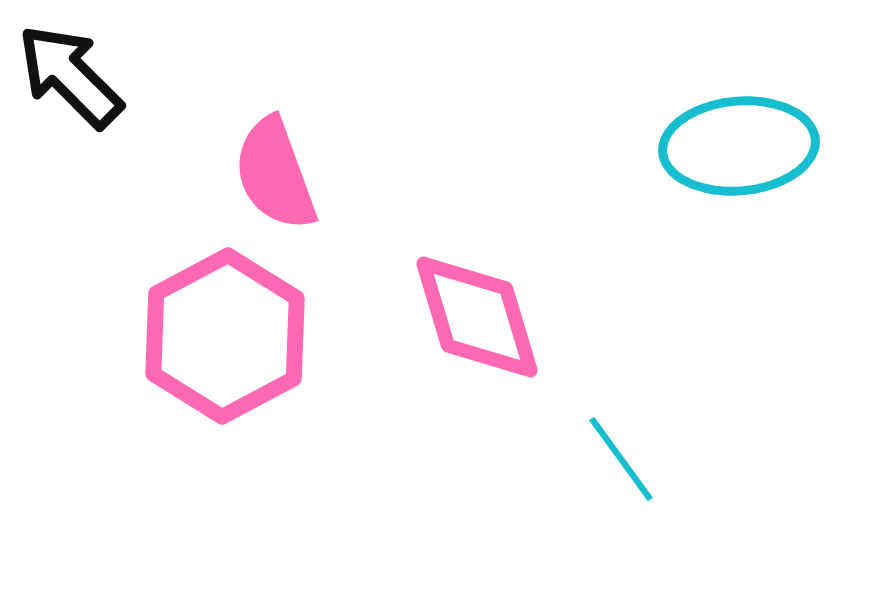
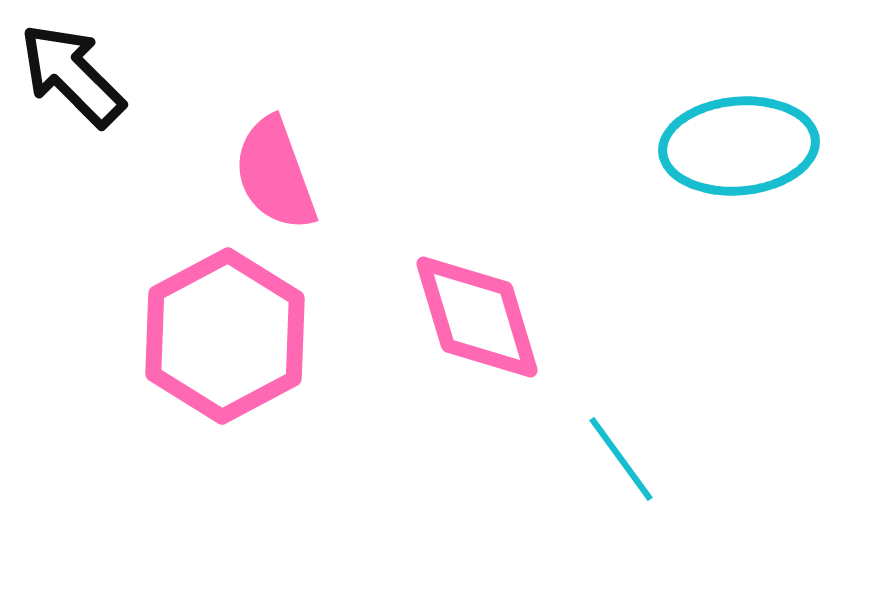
black arrow: moved 2 px right, 1 px up
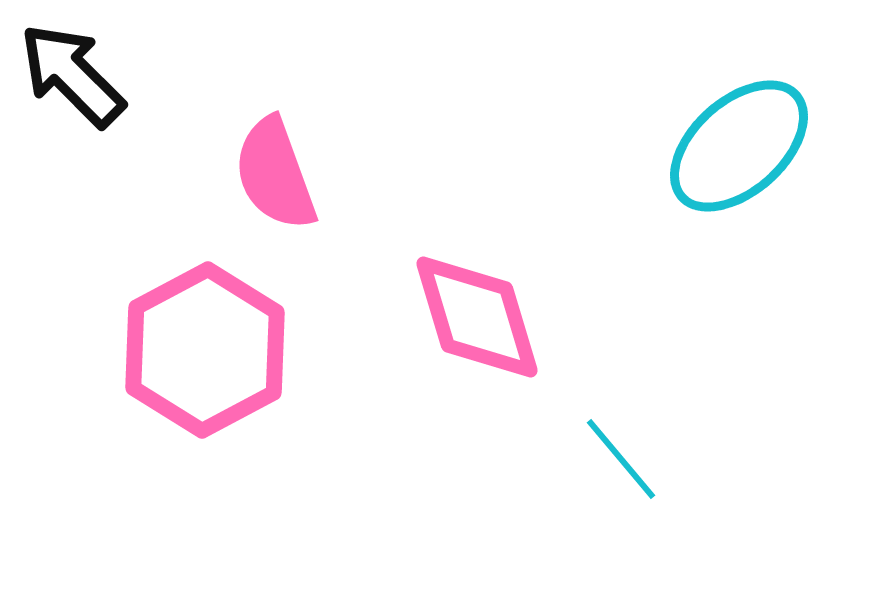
cyan ellipse: rotated 37 degrees counterclockwise
pink hexagon: moved 20 px left, 14 px down
cyan line: rotated 4 degrees counterclockwise
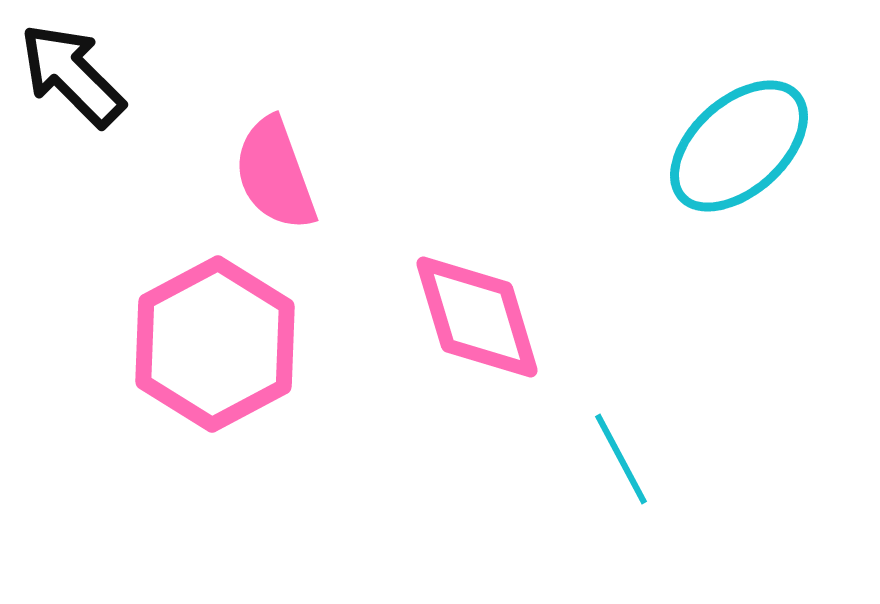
pink hexagon: moved 10 px right, 6 px up
cyan line: rotated 12 degrees clockwise
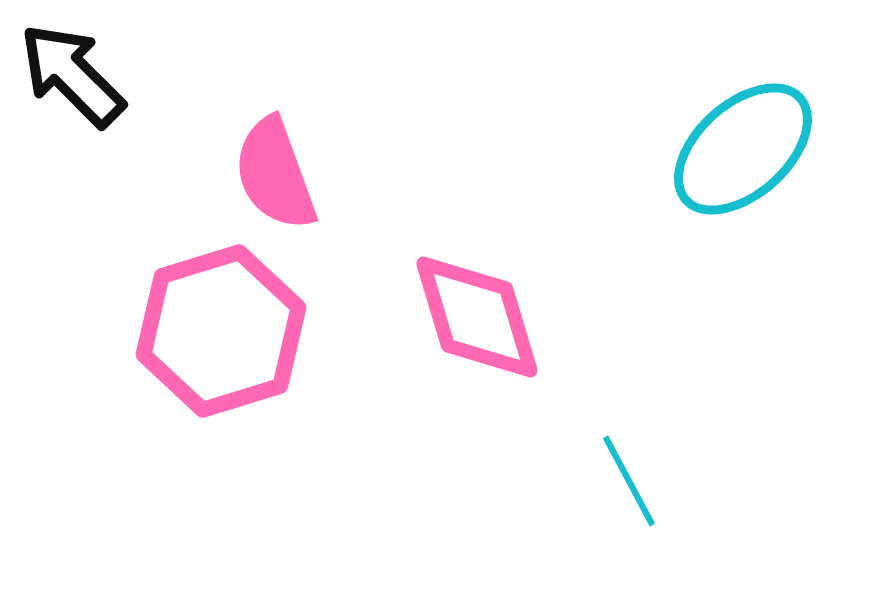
cyan ellipse: moved 4 px right, 3 px down
pink hexagon: moved 6 px right, 13 px up; rotated 11 degrees clockwise
cyan line: moved 8 px right, 22 px down
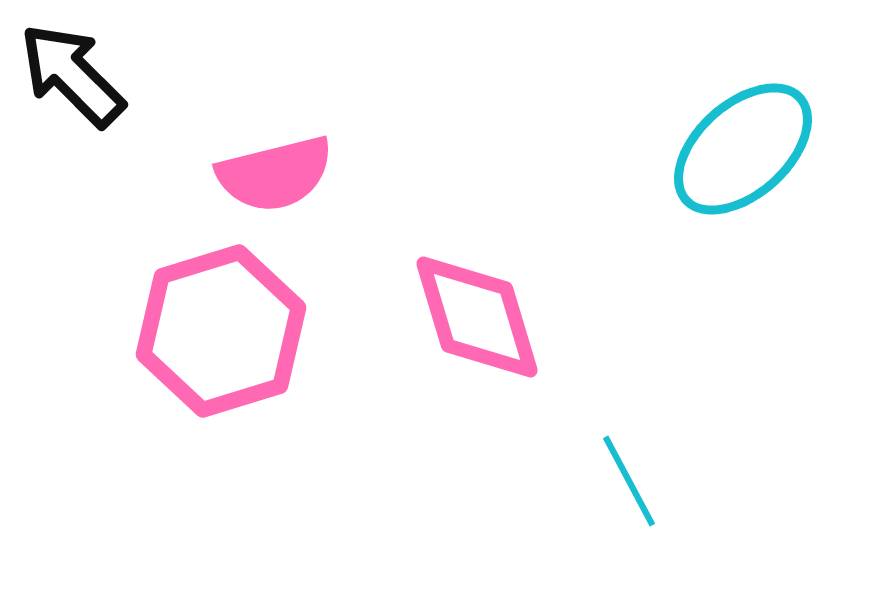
pink semicircle: rotated 84 degrees counterclockwise
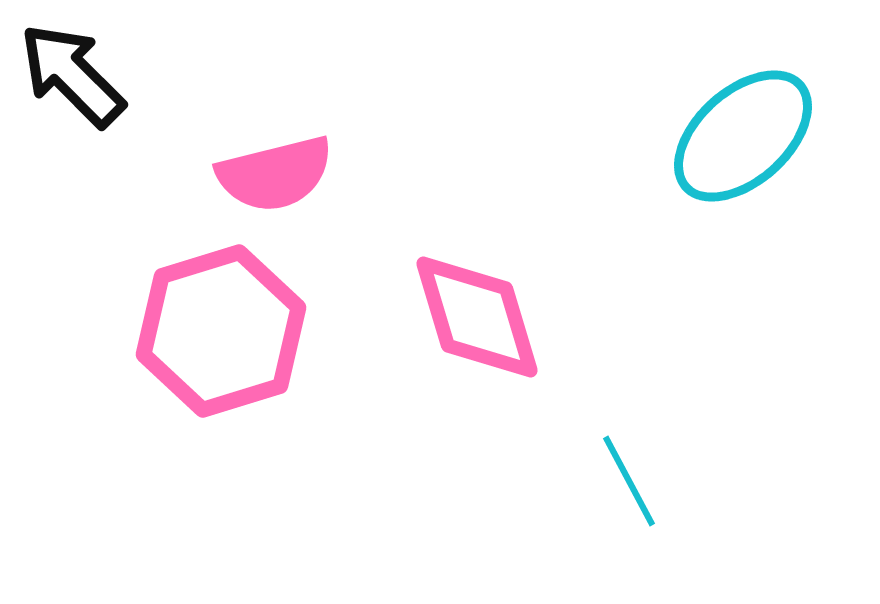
cyan ellipse: moved 13 px up
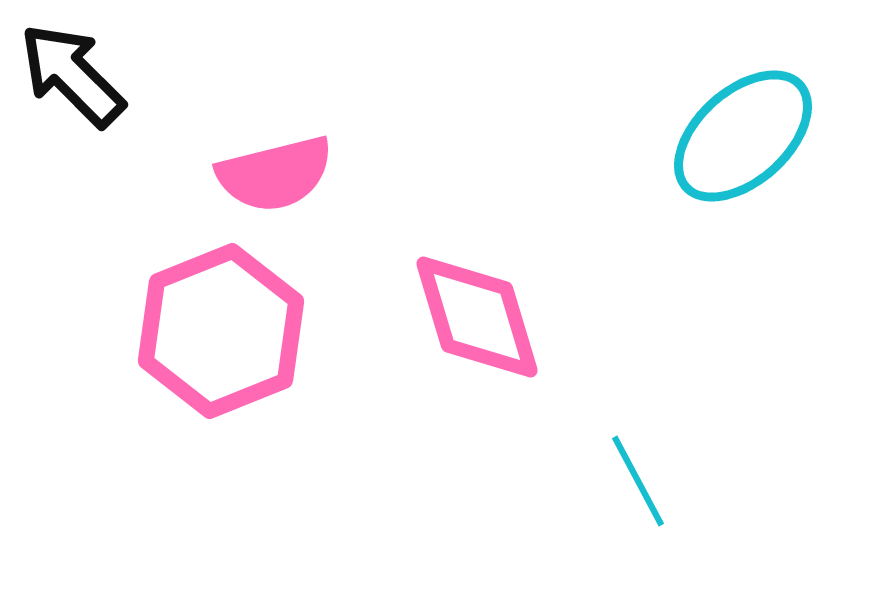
pink hexagon: rotated 5 degrees counterclockwise
cyan line: moved 9 px right
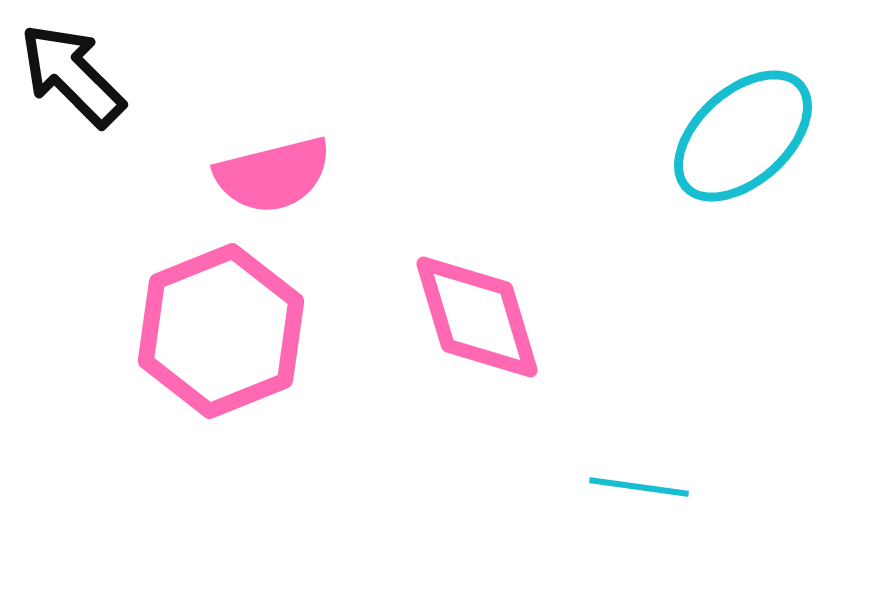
pink semicircle: moved 2 px left, 1 px down
cyan line: moved 1 px right, 6 px down; rotated 54 degrees counterclockwise
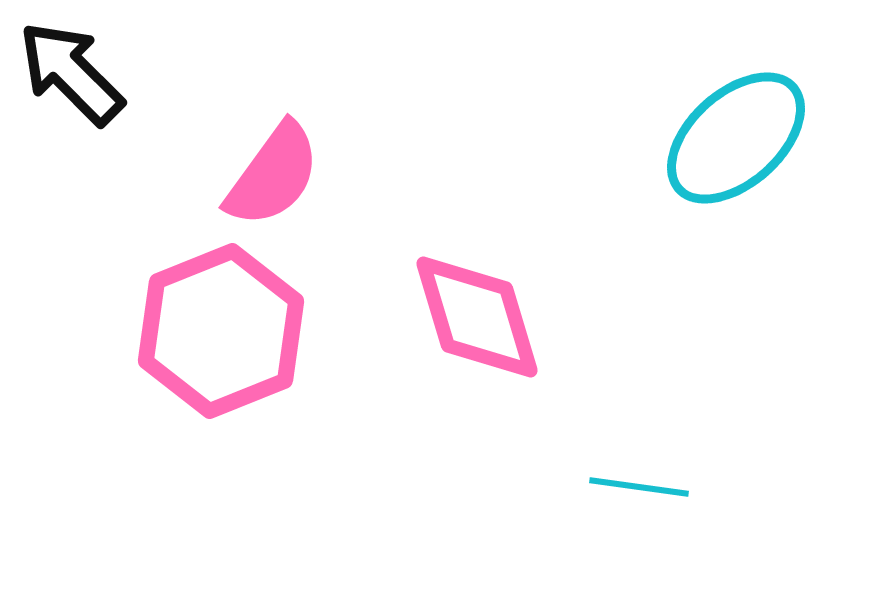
black arrow: moved 1 px left, 2 px up
cyan ellipse: moved 7 px left, 2 px down
pink semicircle: rotated 40 degrees counterclockwise
